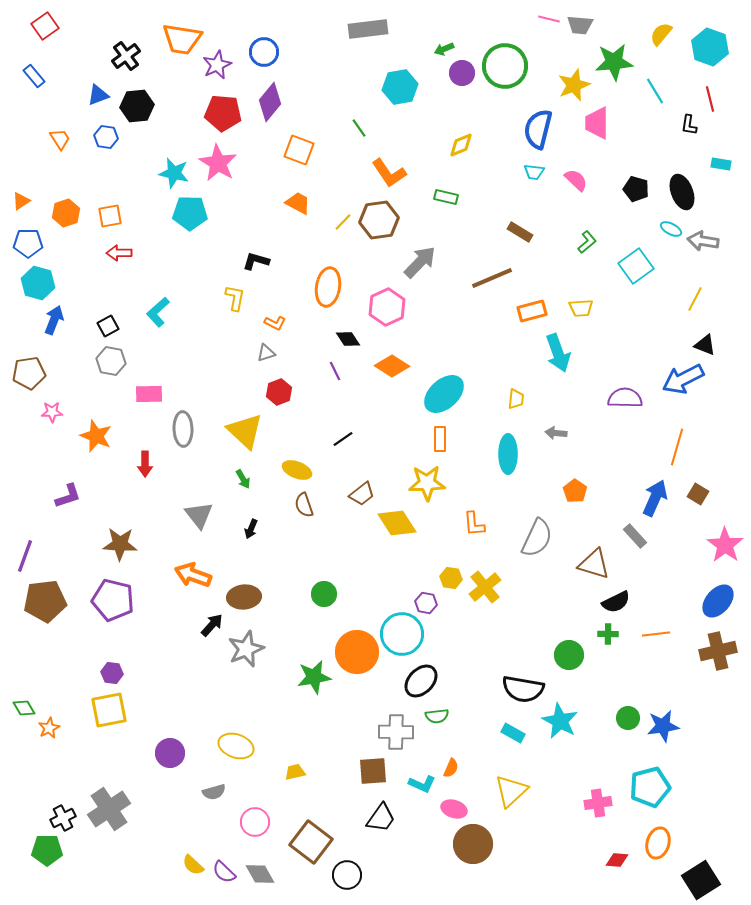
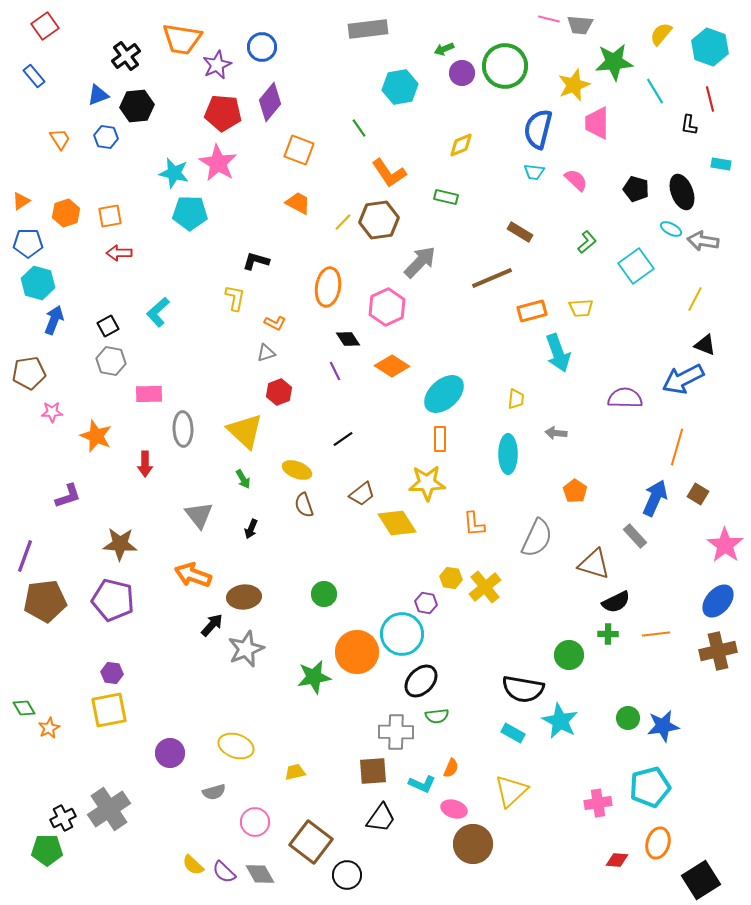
blue circle at (264, 52): moved 2 px left, 5 px up
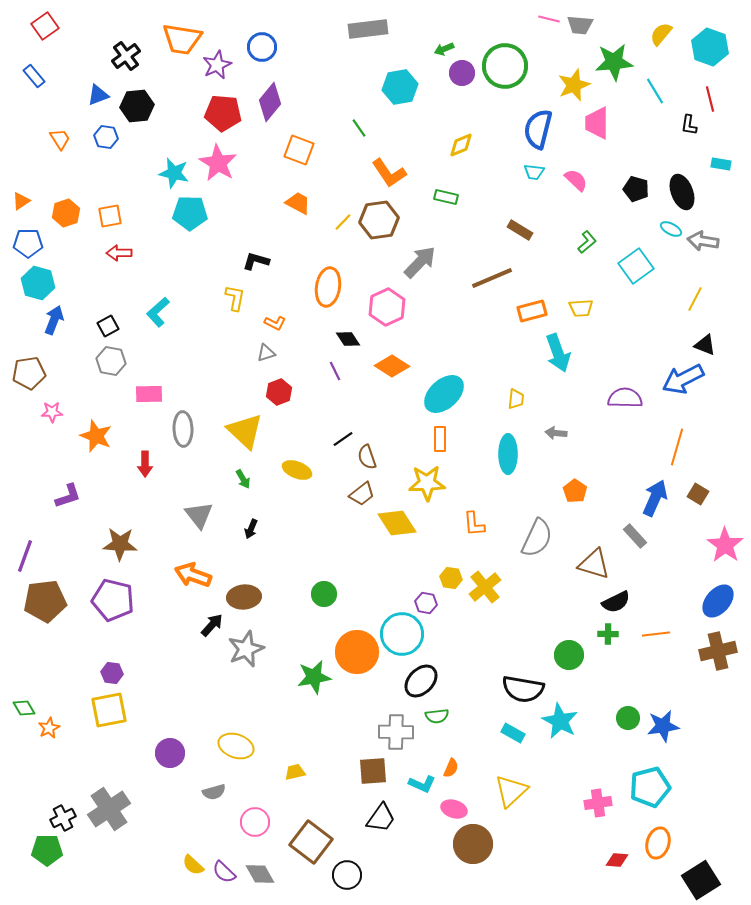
brown rectangle at (520, 232): moved 2 px up
brown semicircle at (304, 505): moved 63 px right, 48 px up
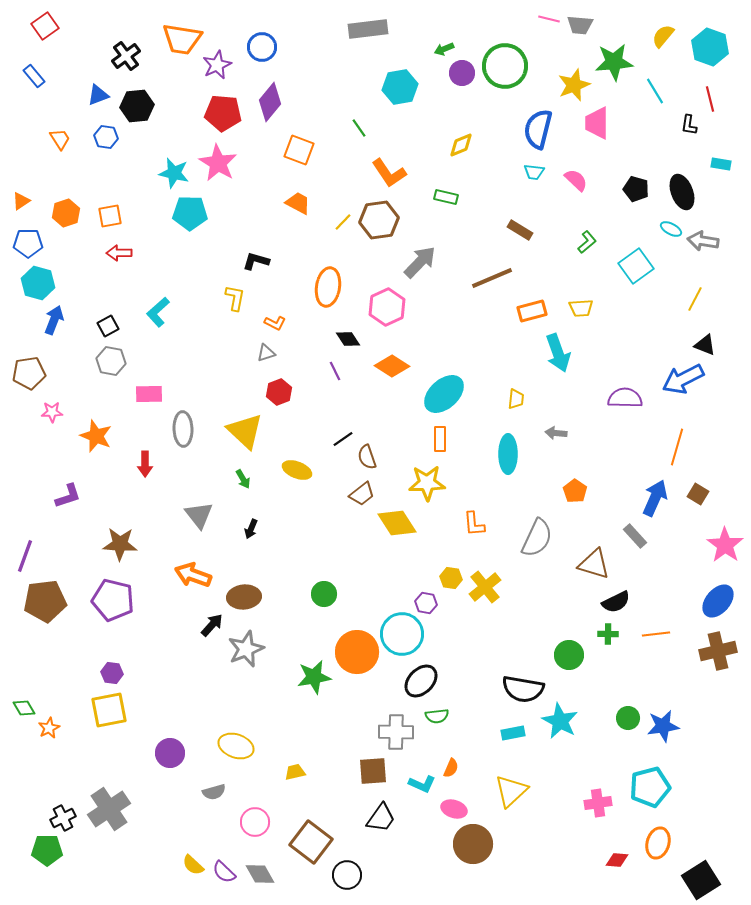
yellow semicircle at (661, 34): moved 2 px right, 2 px down
cyan rectangle at (513, 733): rotated 40 degrees counterclockwise
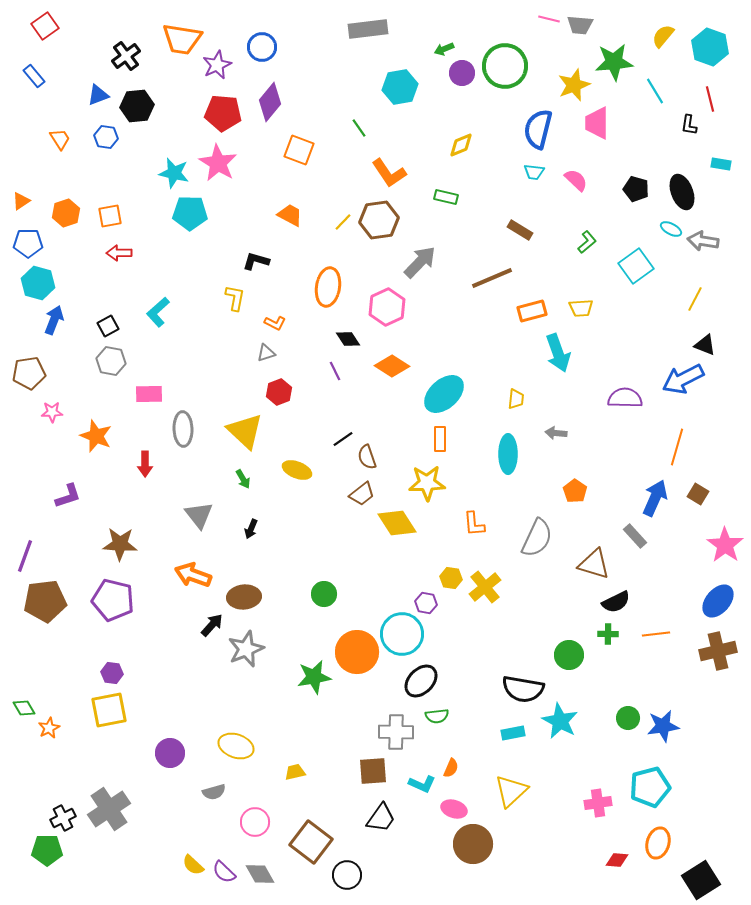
orange trapezoid at (298, 203): moved 8 px left, 12 px down
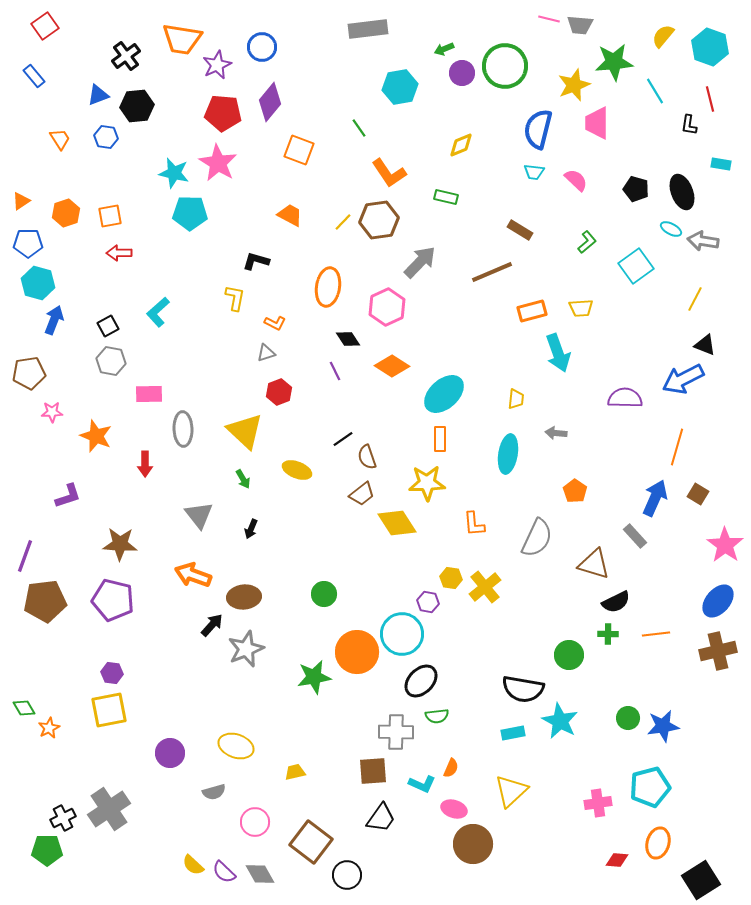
brown line at (492, 278): moved 6 px up
cyan ellipse at (508, 454): rotated 9 degrees clockwise
purple hexagon at (426, 603): moved 2 px right, 1 px up
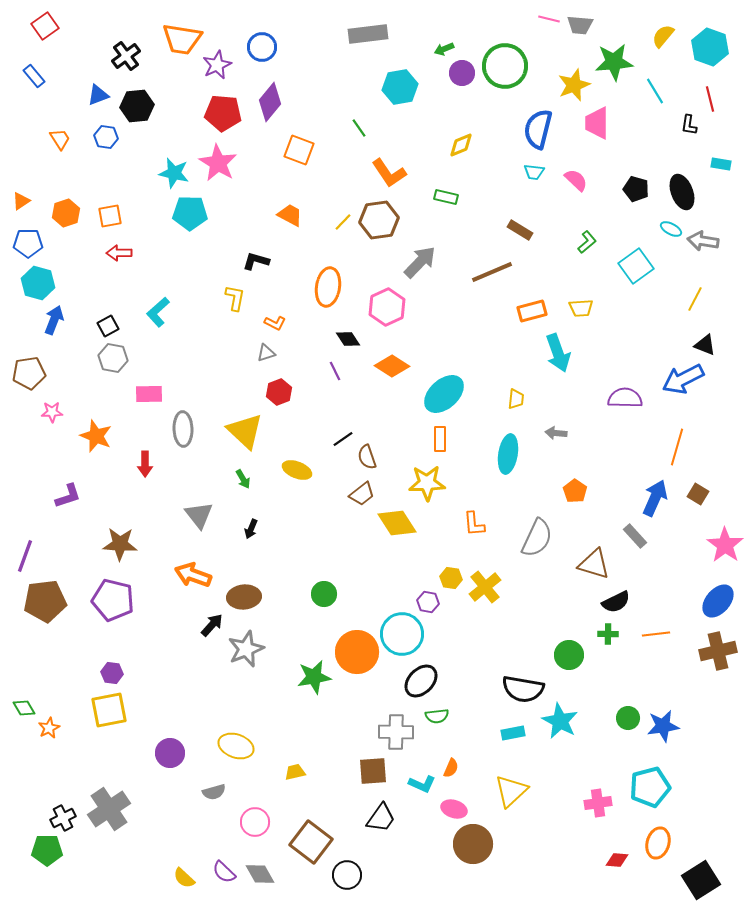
gray rectangle at (368, 29): moved 5 px down
gray hexagon at (111, 361): moved 2 px right, 3 px up
yellow semicircle at (193, 865): moved 9 px left, 13 px down
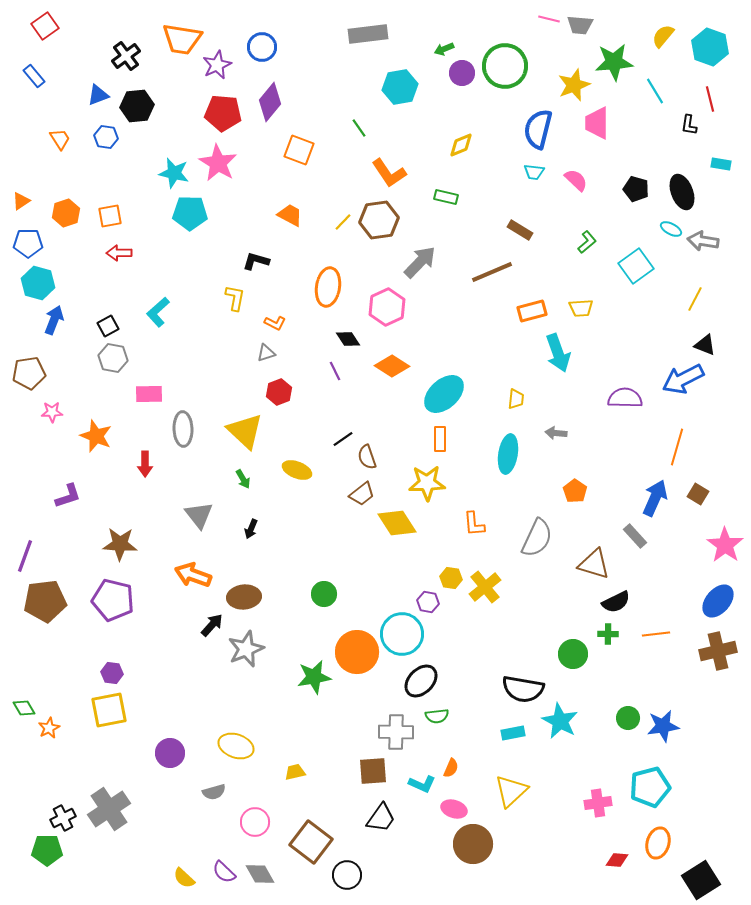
green circle at (569, 655): moved 4 px right, 1 px up
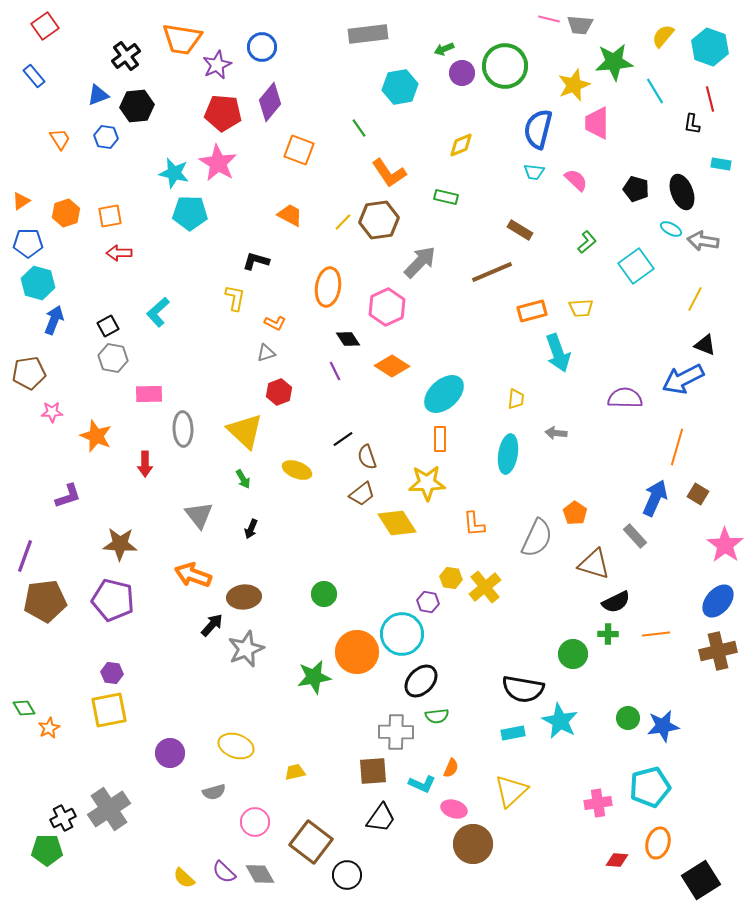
black L-shape at (689, 125): moved 3 px right, 1 px up
orange pentagon at (575, 491): moved 22 px down
